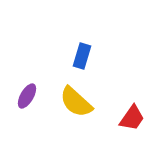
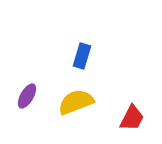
yellow semicircle: rotated 117 degrees clockwise
red trapezoid: rotated 8 degrees counterclockwise
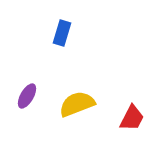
blue rectangle: moved 20 px left, 23 px up
yellow semicircle: moved 1 px right, 2 px down
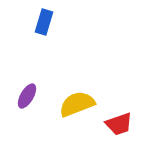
blue rectangle: moved 18 px left, 11 px up
red trapezoid: moved 13 px left, 6 px down; rotated 44 degrees clockwise
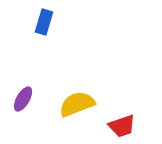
purple ellipse: moved 4 px left, 3 px down
red trapezoid: moved 3 px right, 2 px down
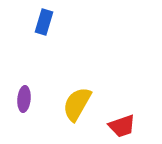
purple ellipse: moved 1 px right; rotated 25 degrees counterclockwise
yellow semicircle: rotated 39 degrees counterclockwise
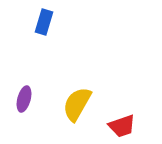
purple ellipse: rotated 10 degrees clockwise
